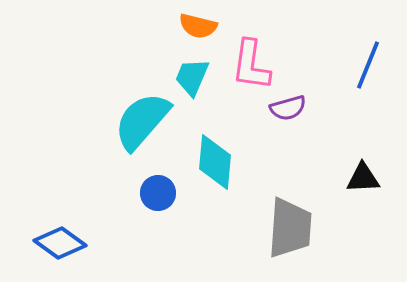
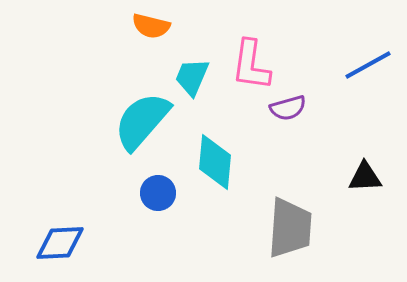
orange semicircle: moved 47 px left
blue line: rotated 39 degrees clockwise
black triangle: moved 2 px right, 1 px up
blue diamond: rotated 39 degrees counterclockwise
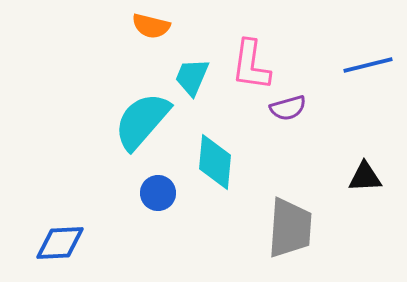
blue line: rotated 15 degrees clockwise
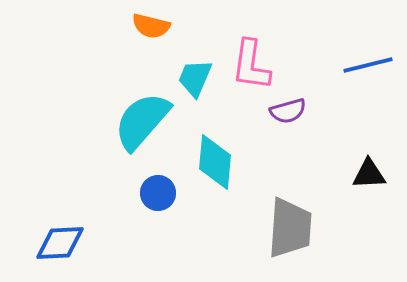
cyan trapezoid: moved 3 px right, 1 px down
purple semicircle: moved 3 px down
black triangle: moved 4 px right, 3 px up
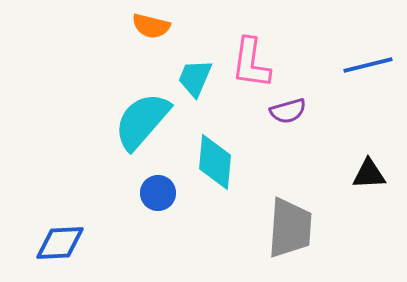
pink L-shape: moved 2 px up
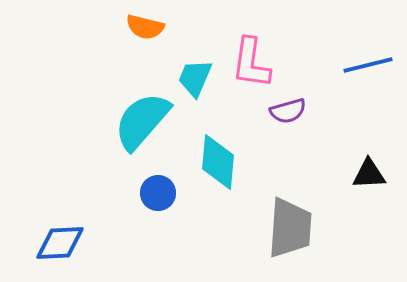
orange semicircle: moved 6 px left, 1 px down
cyan diamond: moved 3 px right
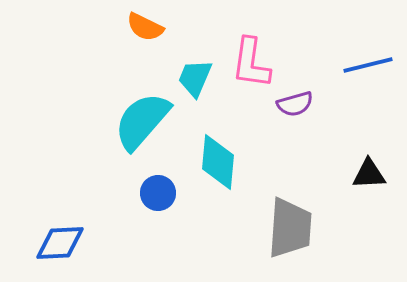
orange semicircle: rotated 12 degrees clockwise
purple semicircle: moved 7 px right, 7 px up
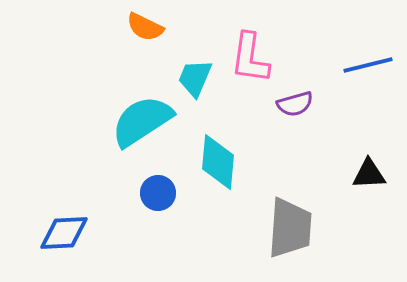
pink L-shape: moved 1 px left, 5 px up
cyan semicircle: rotated 16 degrees clockwise
blue diamond: moved 4 px right, 10 px up
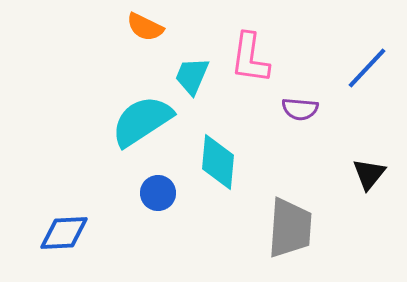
blue line: moved 1 px left, 3 px down; rotated 33 degrees counterclockwise
cyan trapezoid: moved 3 px left, 2 px up
purple semicircle: moved 5 px right, 5 px down; rotated 21 degrees clockwise
black triangle: rotated 48 degrees counterclockwise
